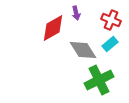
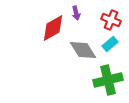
green cross: moved 9 px right; rotated 12 degrees clockwise
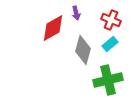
gray diamond: rotated 48 degrees clockwise
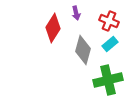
red cross: moved 2 px left, 1 px down
red diamond: rotated 28 degrees counterclockwise
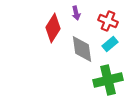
red cross: moved 1 px left
gray diamond: moved 1 px left, 1 px up; rotated 24 degrees counterclockwise
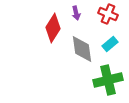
red cross: moved 7 px up
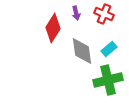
red cross: moved 4 px left
cyan rectangle: moved 1 px left, 5 px down
gray diamond: moved 2 px down
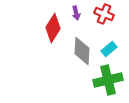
gray diamond: rotated 12 degrees clockwise
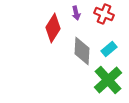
green cross: rotated 28 degrees counterclockwise
